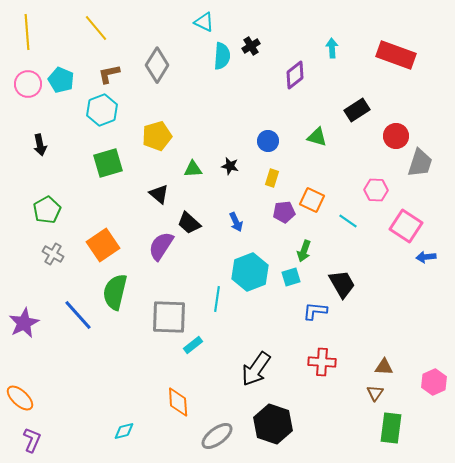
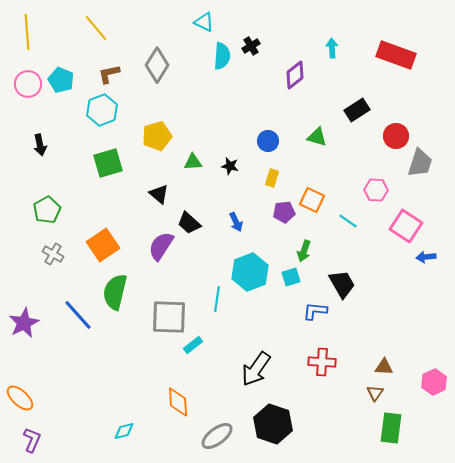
green triangle at (193, 169): moved 7 px up
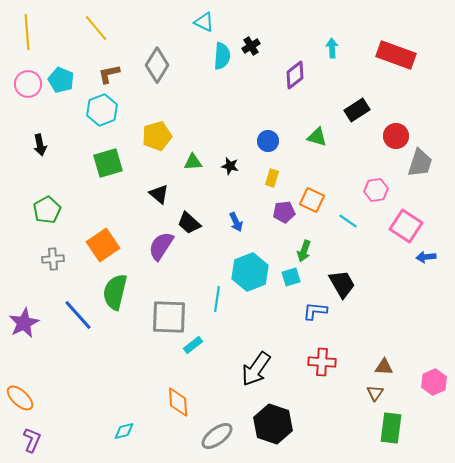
pink hexagon at (376, 190): rotated 10 degrees counterclockwise
gray cross at (53, 254): moved 5 px down; rotated 35 degrees counterclockwise
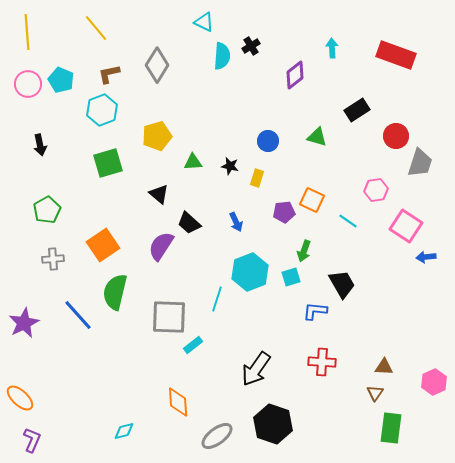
yellow rectangle at (272, 178): moved 15 px left
cyan line at (217, 299): rotated 10 degrees clockwise
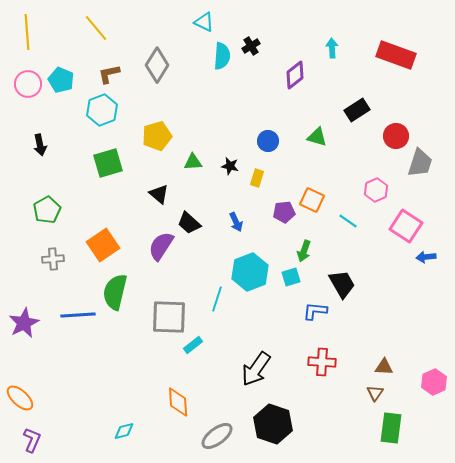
pink hexagon at (376, 190): rotated 15 degrees counterclockwise
blue line at (78, 315): rotated 52 degrees counterclockwise
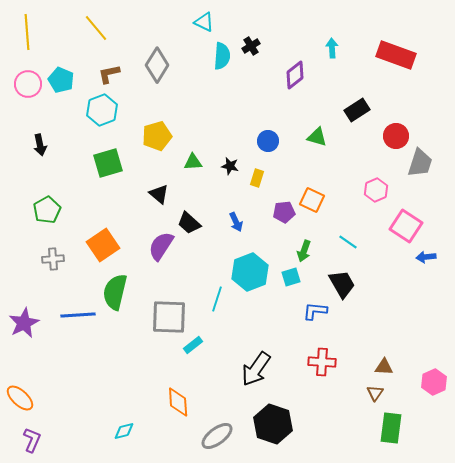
cyan line at (348, 221): moved 21 px down
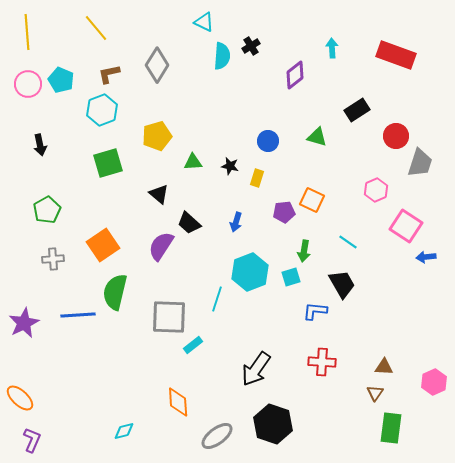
blue arrow at (236, 222): rotated 42 degrees clockwise
green arrow at (304, 251): rotated 10 degrees counterclockwise
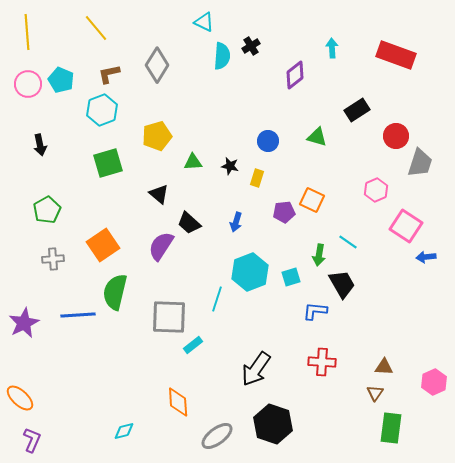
green arrow at (304, 251): moved 15 px right, 4 px down
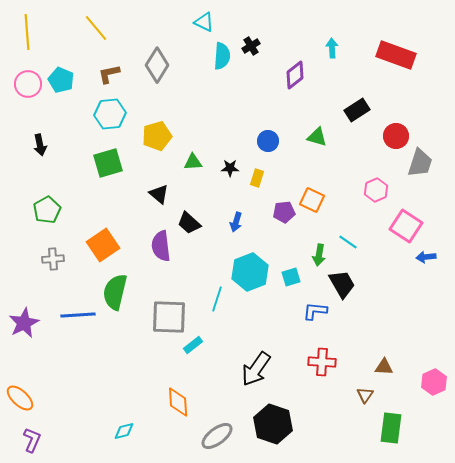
cyan hexagon at (102, 110): moved 8 px right, 4 px down; rotated 16 degrees clockwise
black star at (230, 166): moved 2 px down; rotated 12 degrees counterclockwise
purple semicircle at (161, 246): rotated 40 degrees counterclockwise
brown triangle at (375, 393): moved 10 px left, 2 px down
